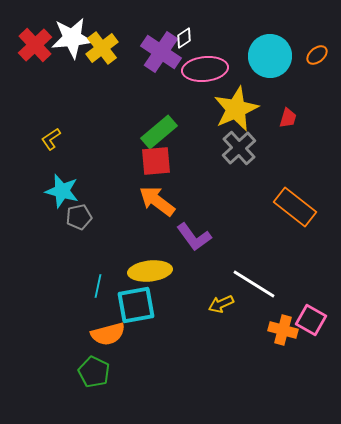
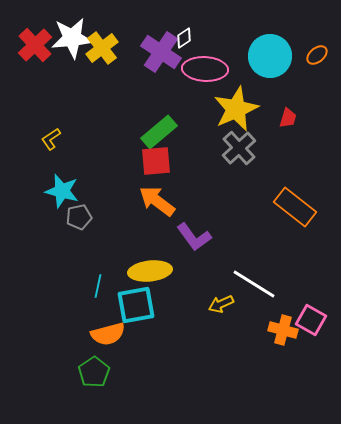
pink ellipse: rotated 9 degrees clockwise
green pentagon: rotated 12 degrees clockwise
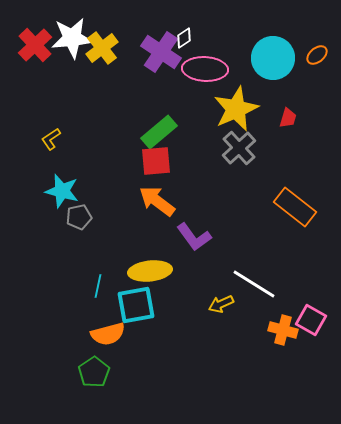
cyan circle: moved 3 px right, 2 px down
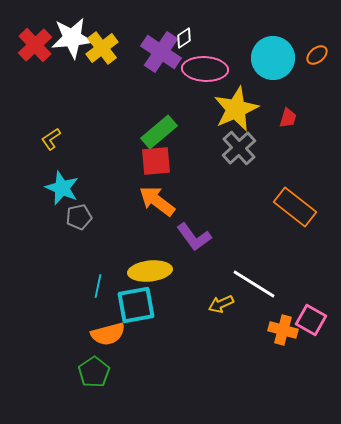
cyan star: moved 3 px up; rotated 8 degrees clockwise
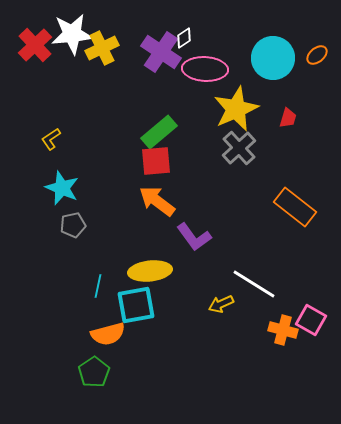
white star: moved 4 px up
yellow cross: rotated 12 degrees clockwise
gray pentagon: moved 6 px left, 8 px down
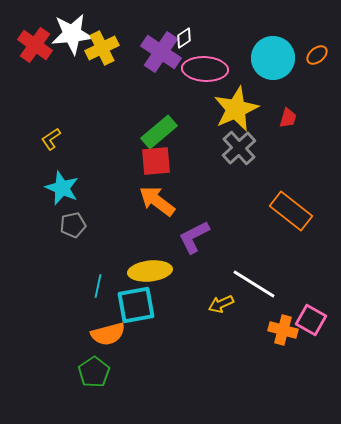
red cross: rotated 12 degrees counterclockwise
orange rectangle: moved 4 px left, 4 px down
purple L-shape: rotated 99 degrees clockwise
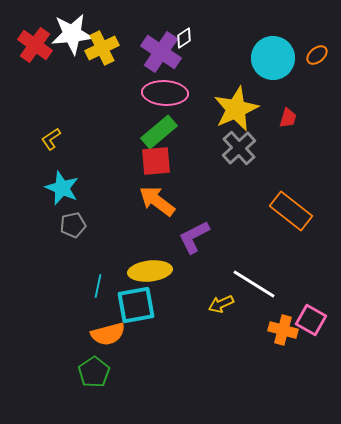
pink ellipse: moved 40 px left, 24 px down
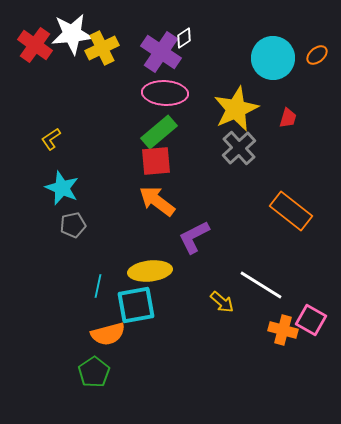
white line: moved 7 px right, 1 px down
yellow arrow: moved 1 px right, 2 px up; rotated 115 degrees counterclockwise
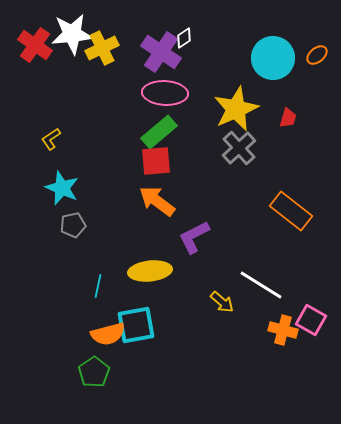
cyan square: moved 20 px down
